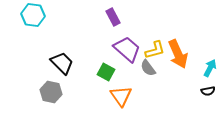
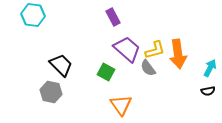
orange arrow: rotated 16 degrees clockwise
black trapezoid: moved 1 px left, 2 px down
orange triangle: moved 9 px down
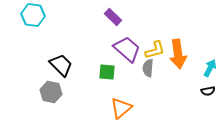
purple rectangle: rotated 18 degrees counterclockwise
gray semicircle: rotated 42 degrees clockwise
green square: moved 1 px right; rotated 24 degrees counterclockwise
orange triangle: moved 3 px down; rotated 25 degrees clockwise
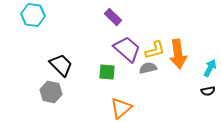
gray semicircle: rotated 72 degrees clockwise
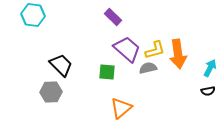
gray hexagon: rotated 15 degrees counterclockwise
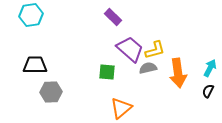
cyan hexagon: moved 2 px left; rotated 15 degrees counterclockwise
purple trapezoid: moved 3 px right
orange arrow: moved 19 px down
black trapezoid: moved 26 px left; rotated 45 degrees counterclockwise
black semicircle: rotated 128 degrees clockwise
